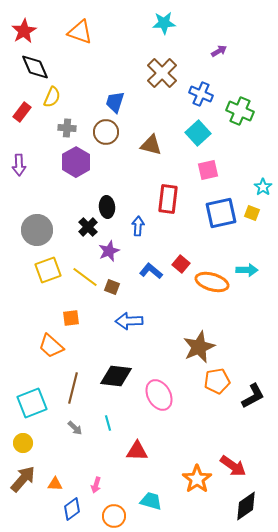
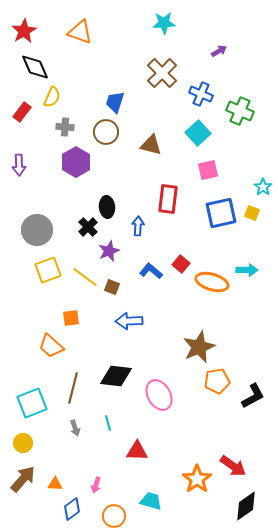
gray cross at (67, 128): moved 2 px left, 1 px up
gray arrow at (75, 428): rotated 28 degrees clockwise
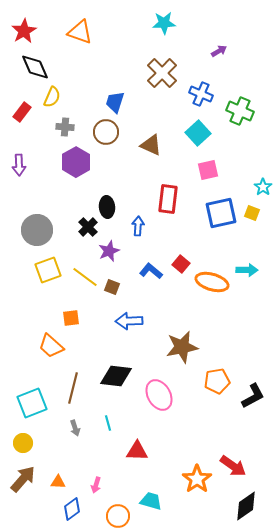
brown triangle at (151, 145): rotated 10 degrees clockwise
brown star at (199, 347): moved 17 px left; rotated 12 degrees clockwise
orange triangle at (55, 484): moved 3 px right, 2 px up
orange circle at (114, 516): moved 4 px right
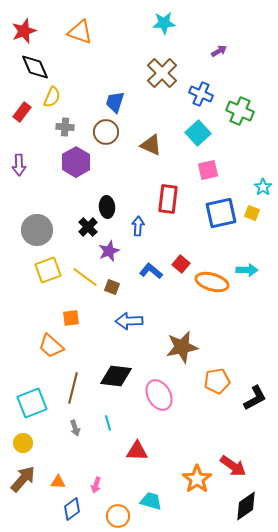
red star at (24, 31): rotated 10 degrees clockwise
black L-shape at (253, 396): moved 2 px right, 2 px down
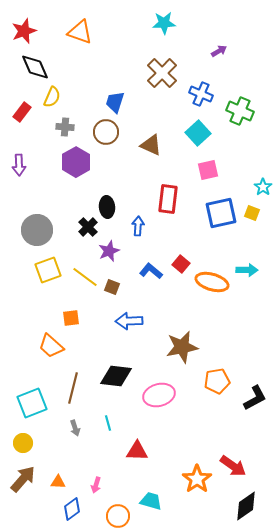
pink ellipse at (159, 395): rotated 76 degrees counterclockwise
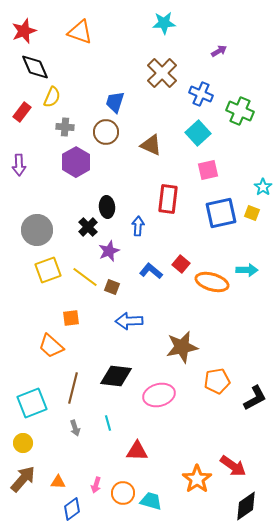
orange circle at (118, 516): moved 5 px right, 23 px up
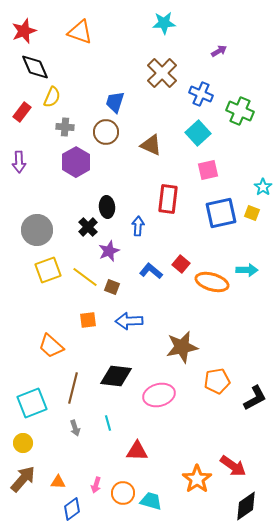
purple arrow at (19, 165): moved 3 px up
orange square at (71, 318): moved 17 px right, 2 px down
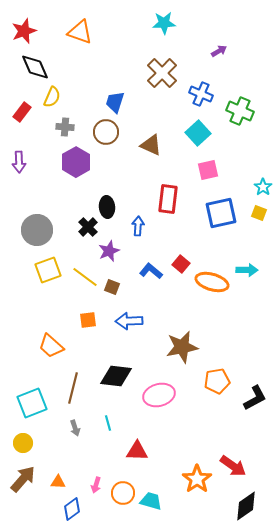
yellow square at (252, 213): moved 7 px right
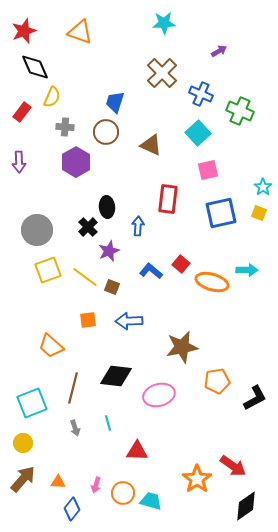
blue diamond at (72, 509): rotated 15 degrees counterclockwise
